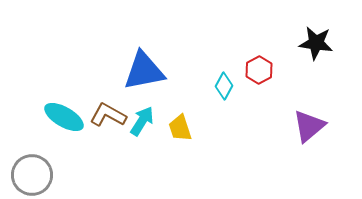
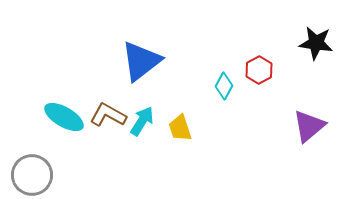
blue triangle: moved 3 px left, 10 px up; rotated 27 degrees counterclockwise
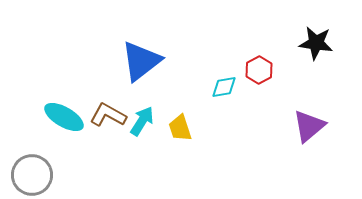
cyan diamond: moved 1 px down; rotated 52 degrees clockwise
